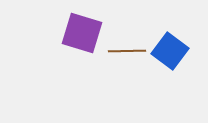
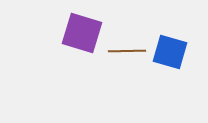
blue square: moved 1 px down; rotated 21 degrees counterclockwise
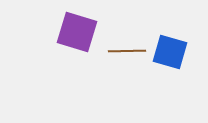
purple square: moved 5 px left, 1 px up
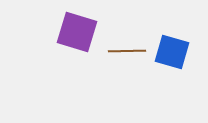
blue square: moved 2 px right
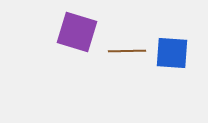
blue square: moved 1 px down; rotated 12 degrees counterclockwise
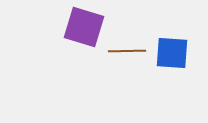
purple square: moved 7 px right, 5 px up
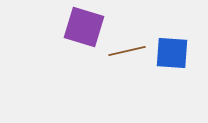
brown line: rotated 12 degrees counterclockwise
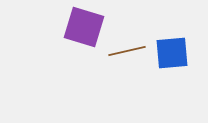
blue square: rotated 9 degrees counterclockwise
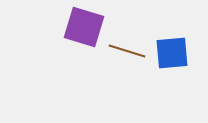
brown line: rotated 30 degrees clockwise
